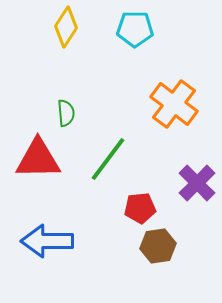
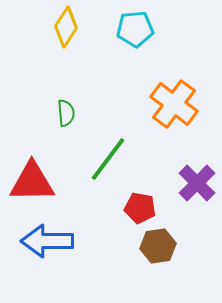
cyan pentagon: rotated 6 degrees counterclockwise
red triangle: moved 6 px left, 23 px down
red pentagon: rotated 16 degrees clockwise
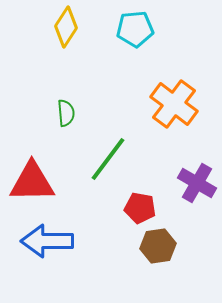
purple cross: rotated 15 degrees counterclockwise
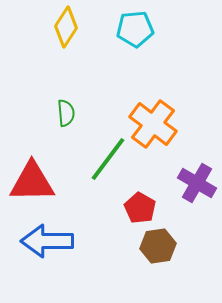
orange cross: moved 21 px left, 20 px down
red pentagon: rotated 20 degrees clockwise
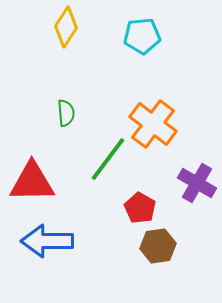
cyan pentagon: moved 7 px right, 7 px down
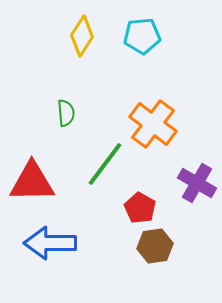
yellow diamond: moved 16 px right, 9 px down
green line: moved 3 px left, 5 px down
blue arrow: moved 3 px right, 2 px down
brown hexagon: moved 3 px left
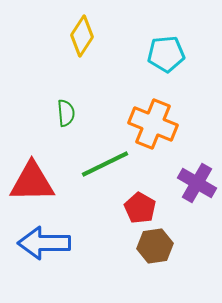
cyan pentagon: moved 24 px right, 18 px down
orange cross: rotated 15 degrees counterclockwise
green line: rotated 27 degrees clockwise
blue arrow: moved 6 px left
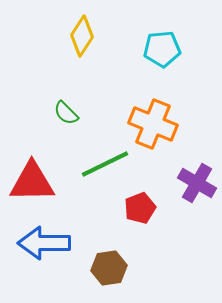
cyan pentagon: moved 4 px left, 5 px up
green semicircle: rotated 140 degrees clockwise
red pentagon: rotated 20 degrees clockwise
brown hexagon: moved 46 px left, 22 px down
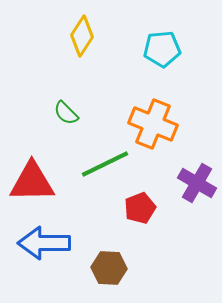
brown hexagon: rotated 12 degrees clockwise
